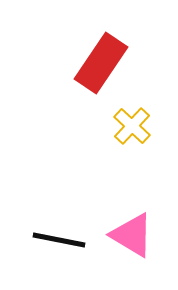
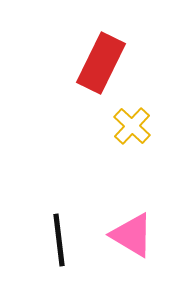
red rectangle: rotated 8 degrees counterclockwise
black line: rotated 72 degrees clockwise
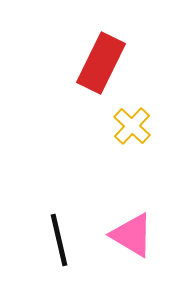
black line: rotated 6 degrees counterclockwise
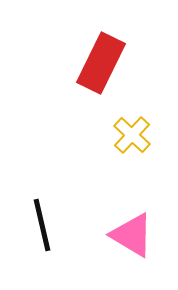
yellow cross: moved 9 px down
black line: moved 17 px left, 15 px up
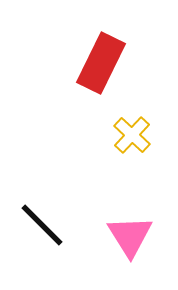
black line: rotated 32 degrees counterclockwise
pink triangle: moved 2 px left, 1 px down; rotated 27 degrees clockwise
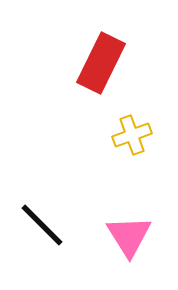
yellow cross: rotated 27 degrees clockwise
pink triangle: moved 1 px left
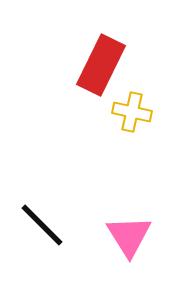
red rectangle: moved 2 px down
yellow cross: moved 23 px up; rotated 33 degrees clockwise
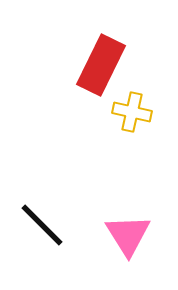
pink triangle: moved 1 px left, 1 px up
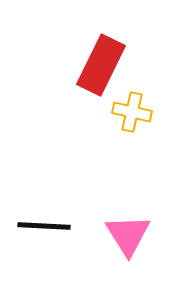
black line: moved 2 px right, 1 px down; rotated 42 degrees counterclockwise
